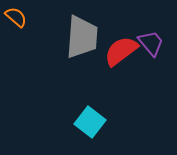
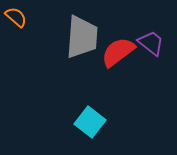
purple trapezoid: rotated 12 degrees counterclockwise
red semicircle: moved 3 px left, 1 px down
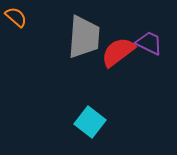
gray trapezoid: moved 2 px right
purple trapezoid: moved 2 px left; rotated 12 degrees counterclockwise
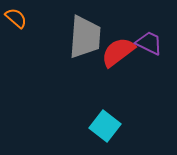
orange semicircle: moved 1 px down
gray trapezoid: moved 1 px right
cyan square: moved 15 px right, 4 px down
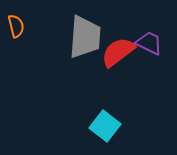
orange semicircle: moved 8 px down; rotated 35 degrees clockwise
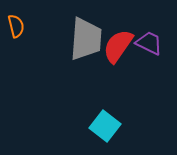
gray trapezoid: moved 1 px right, 2 px down
red semicircle: moved 6 px up; rotated 18 degrees counterclockwise
